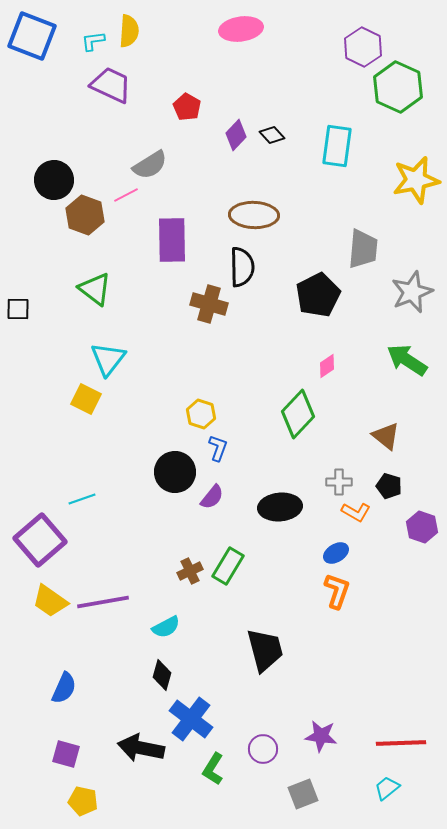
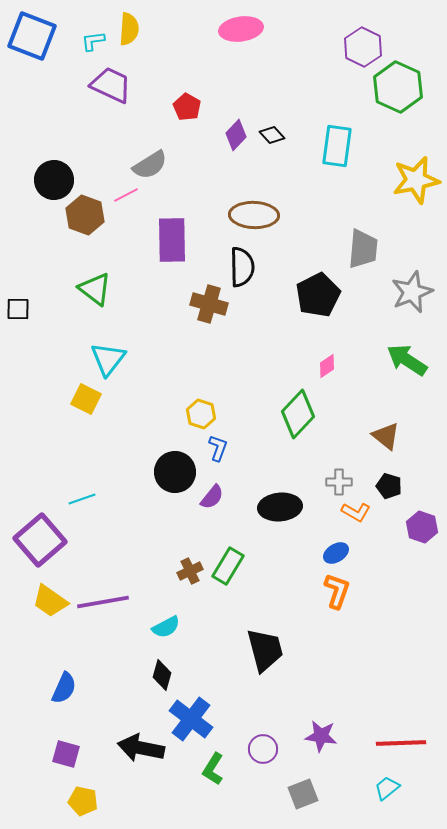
yellow semicircle at (129, 31): moved 2 px up
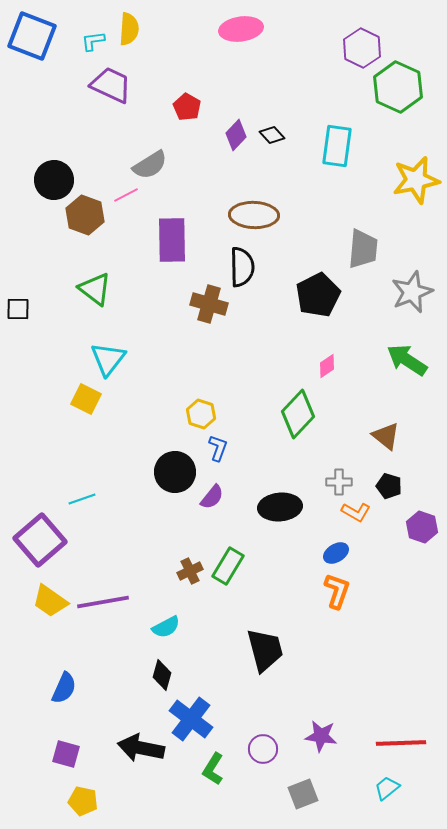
purple hexagon at (363, 47): moved 1 px left, 1 px down
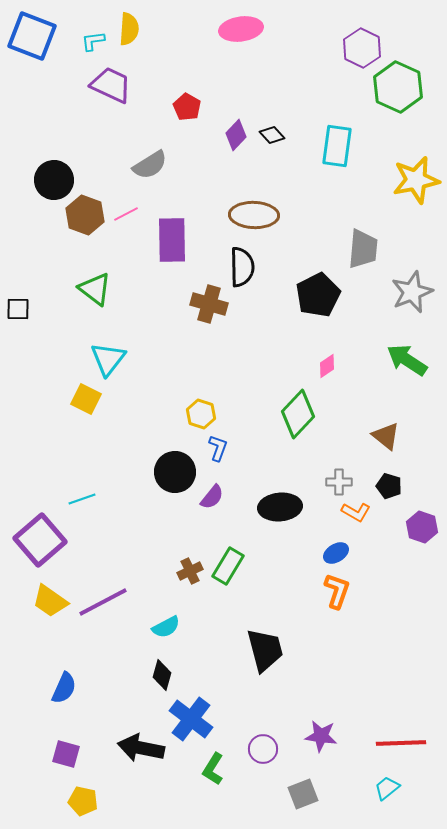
pink line at (126, 195): moved 19 px down
purple line at (103, 602): rotated 18 degrees counterclockwise
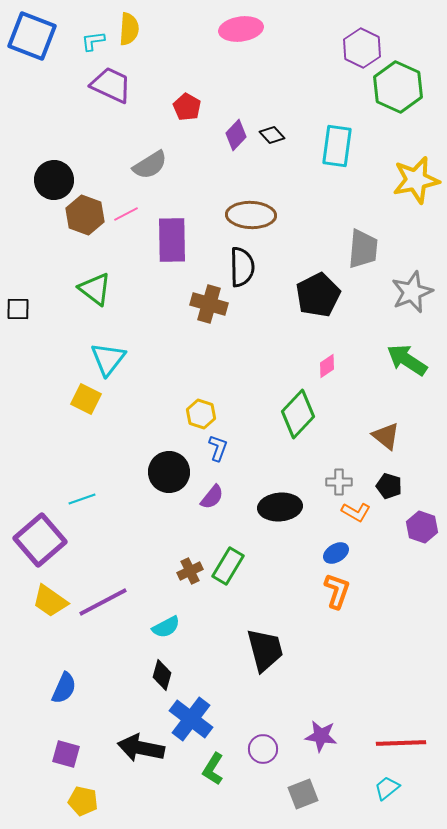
brown ellipse at (254, 215): moved 3 px left
black circle at (175, 472): moved 6 px left
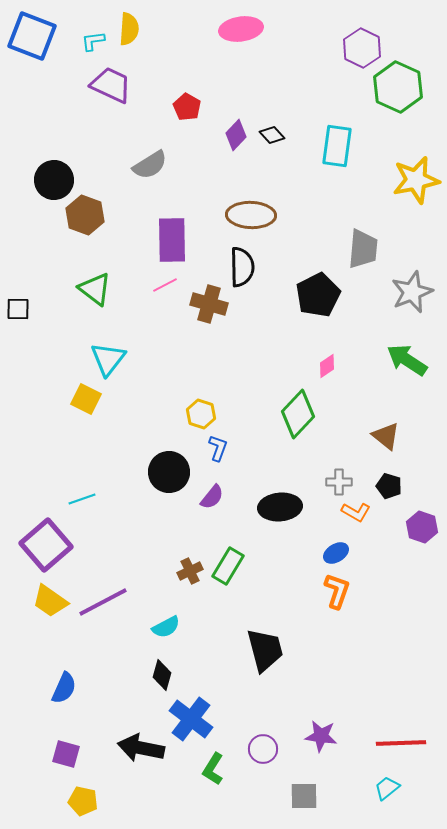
pink line at (126, 214): moved 39 px right, 71 px down
purple square at (40, 540): moved 6 px right, 5 px down
gray square at (303, 794): moved 1 px right, 2 px down; rotated 20 degrees clockwise
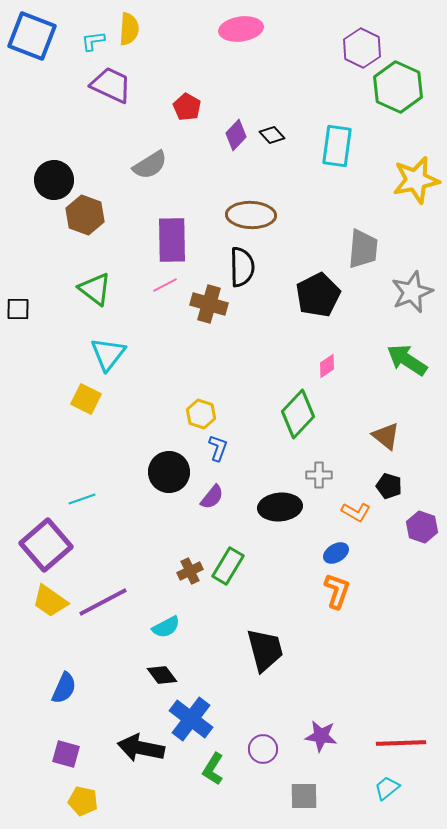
cyan triangle at (108, 359): moved 5 px up
gray cross at (339, 482): moved 20 px left, 7 px up
black diamond at (162, 675): rotated 52 degrees counterclockwise
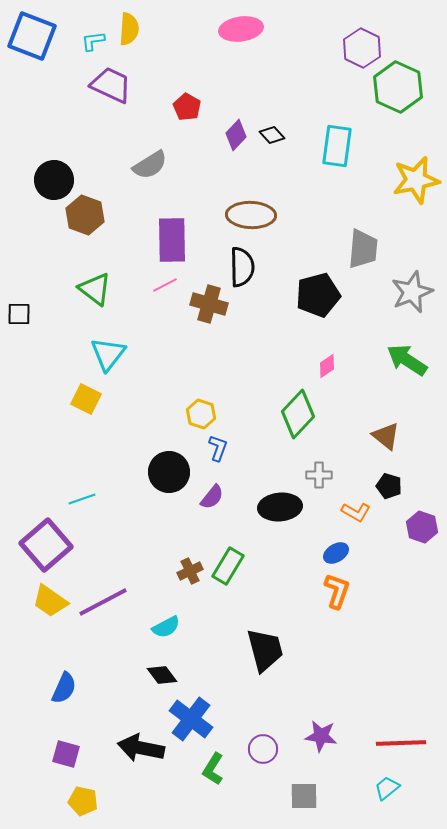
black pentagon at (318, 295): rotated 12 degrees clockwise
black square at (18, 309): moved 1 px right, 5 px down
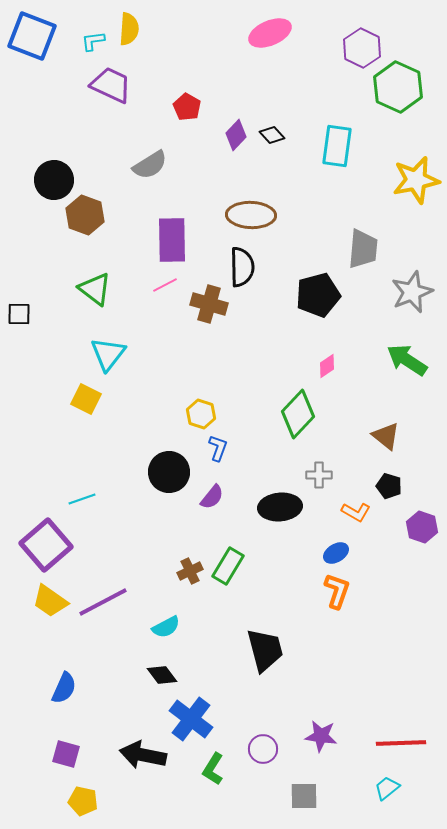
pink ellipse at (241, 29): moved 29 px right, 4 px down; rotated 15 degrees counterclockwise
black arrow at (141, 748): moved 2 px right, 7 px down
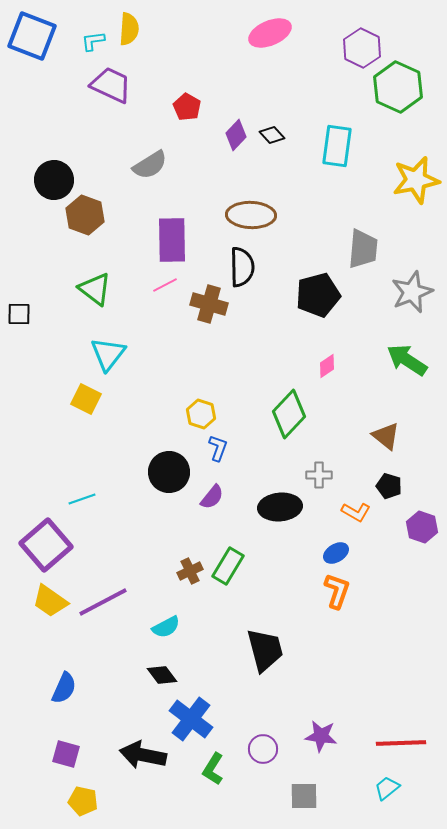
green diamond at (298, 414): moved 9 px left
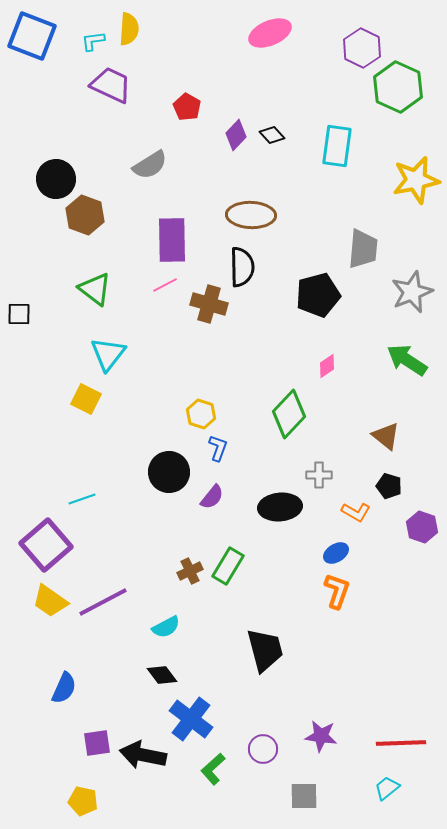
black circle at (54, 180): moved 2 px right, 1 px up
purple square at (66, 754): moved 31 px right, 11 px up; rotated 24 degrees counterclockwise
green L-shape at (213, 769): rotated 16 degrees clockwise
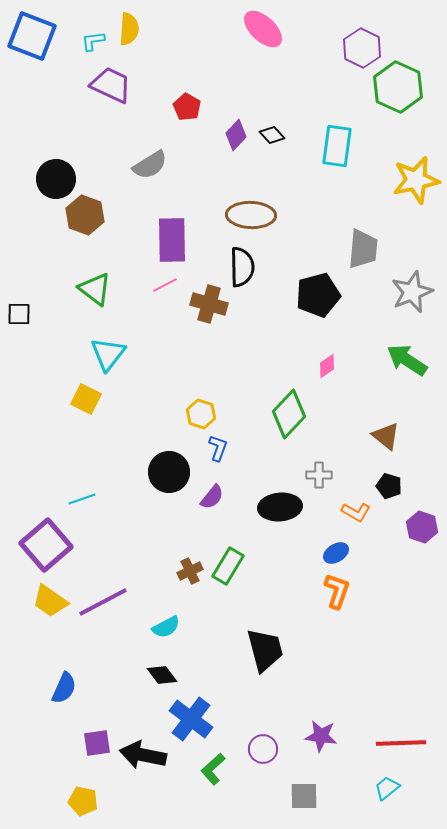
pink ellipse at (270, 33): moved 7 px left, 4 px up; rotated 66 degrees clockwise
